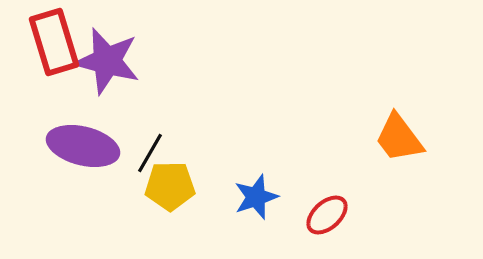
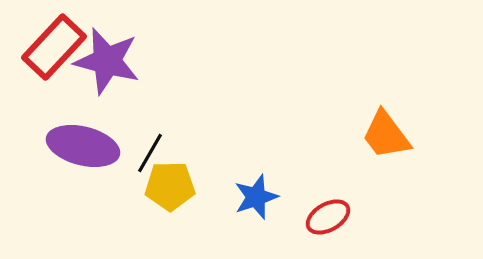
red rectangle: moved 5 px down; rotated 60 degrees clockwise
orange trapezoid: moved 13 px left, 3 px up
red ellipse: moved 1 px right, 2 px down; rotated 12 degrees clockwise
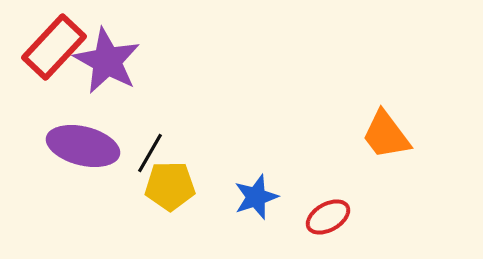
purple star: rotated 14 degrees clockwise
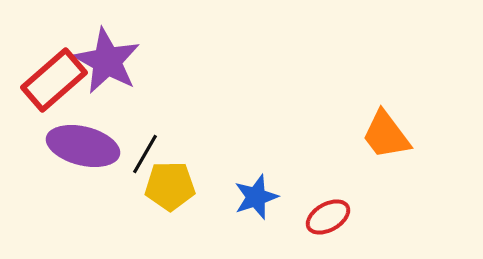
red rectangle: moved 33 px down; rotated 6 degrees clockwise
black line: moved 5 px left, 1 px down
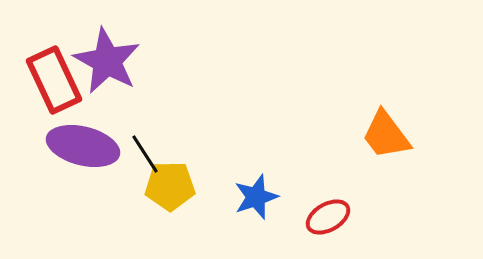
red rectangle: rotated 74 degrees counterclockwise
black line: rotated 63 degrees counterclockwise
